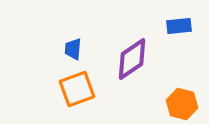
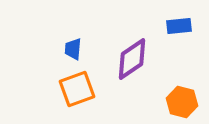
orange hexagon: moved 2 px up
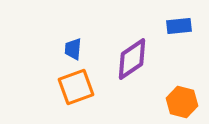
orange square: moved 1 px left, 2 px up
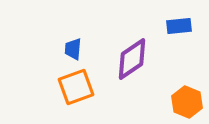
orange hexagon: moved 5 px right; rotated 8 degrees clockwise
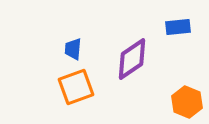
blue rectangle: moved 1 px left, 1 px down
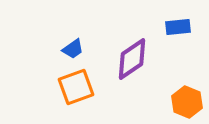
blue trapezoid: rotated 130 degrees counterclockwise
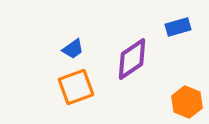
blue rectangle: rotated 10 degrees counterclockwise
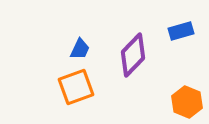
blue rectangle: moved 3 px right, 4 px down
blue trapezoid: moved 7 px right; rotated 30 degrees counterclockwise
purple diamond: moved 1 px right, 4 px up; rotated 12 degrees counterclockwise
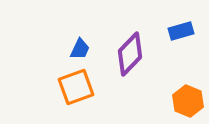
purple diamond: moved 3 px left, 1 px up
orange hexagon: moved 1 px right, 1 px up
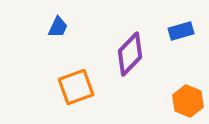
blue trapezoid: moved 22 px left, 22 px up
